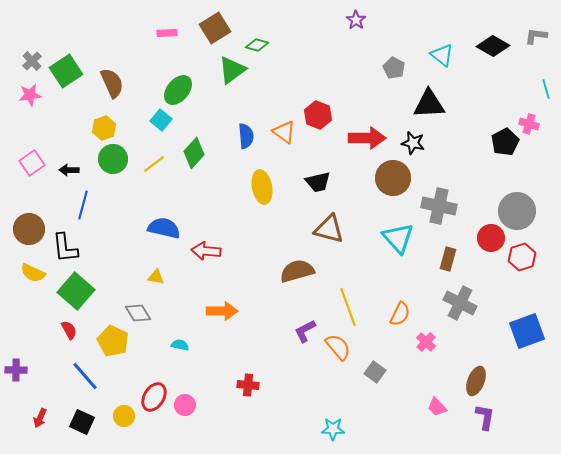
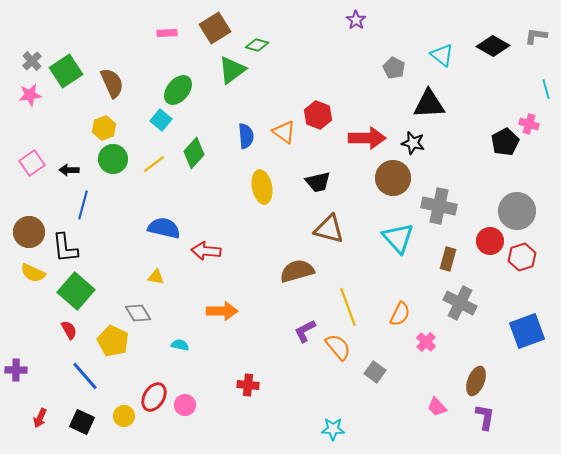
brown circle at (29, 229): moved 3 px down
red circle at (491, 238): moved 1 px left, 3 px down
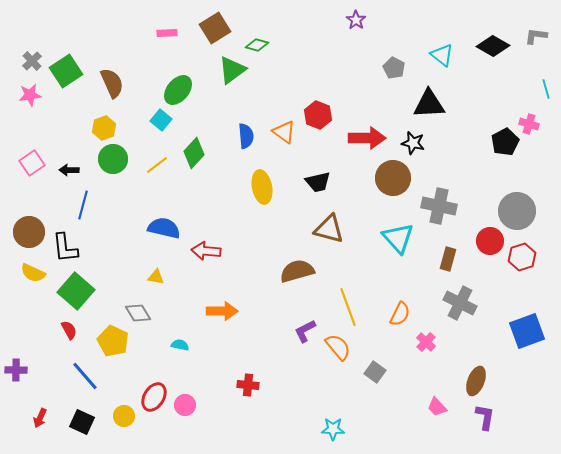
yellow line at (154, 164): moved 3 px right, 1 px down
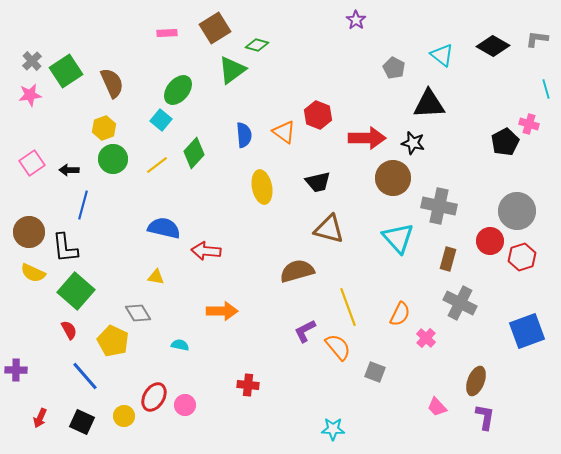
gray L-shape at (536, 36): moved 1 px right, 3 px down
blue semicircle at (246, 136): moved 2 px left, 1 px up
pink cross at (426, 342): moved 4 px up
gray square at (375, 372): rotated 15 degrees counterclockwise
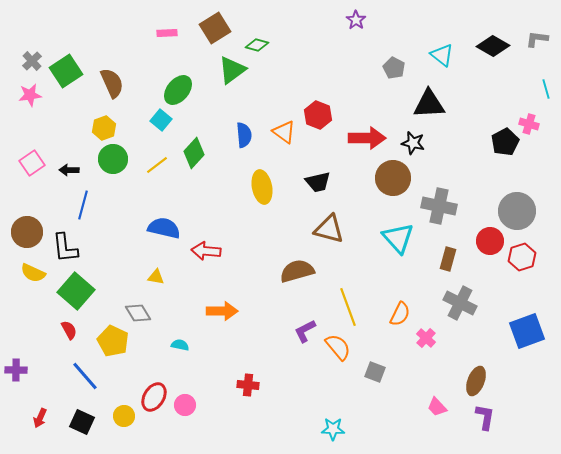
brown circle at (29, 232): moved 2 px left
